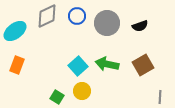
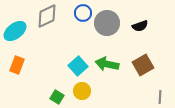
blue circle: moved 6 px right, 3 px up
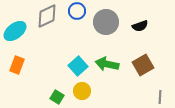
blue circle: moved 6 px left, 2 px up
gray circle: moved 1 px left, 1 px up
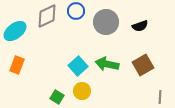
blue circle: moved 1 px left
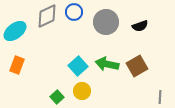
blue circle: moved 2 px left, 1 px down
brown square: moved 6 px left, 1 px down
green square: rotated 16 degrees clockwise
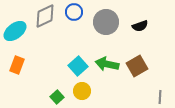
gray diamond: moved 2 px left
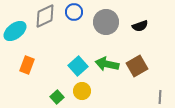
orange rectangle: moved 10 px right
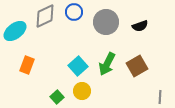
green arrow: rotated 75 degrees counterclockwise
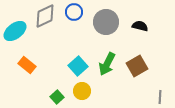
black semicircle: rotated 147 degrees counterclockwise
orange rectangle: rotated 72 degrees counterclockwise
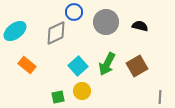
gray diamond: moved 11 px right, 17 px down
green square: moved 1 px right; rotated 32 degrees clockwise
